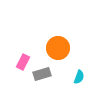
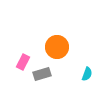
orange circle: moved 1 px left, 1 px up
cyan semicircle: moved 8 px right, 3 px up
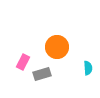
cyan semicircle: moved 1 px right, 6 px up; rotated 24 degrees counterclockwise
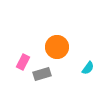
cyan semicircle: rotated 40 degrees clockwise
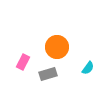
gray rectangle: moved 6 px right
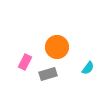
pink rectangle: moved 2 px right
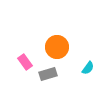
pink rectangle: rotated 63 degrees counterclockwise
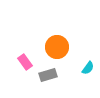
gray rectangle: moved 1 px down
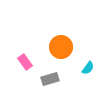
orange circle: moved 4 px right
gray rectangle: moved 2 px right, 4 px down
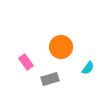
pink rectangle: moved 1 px right
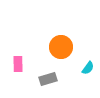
pink rectangle: moved 8 px left, 2 px down; rotated 35 degrees clockwise
gray rectangle: moved 2 px left
